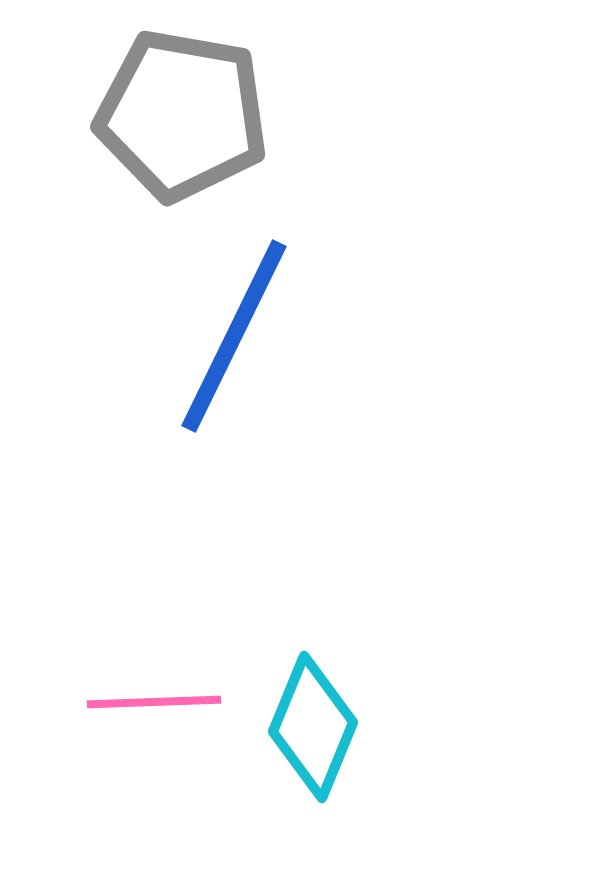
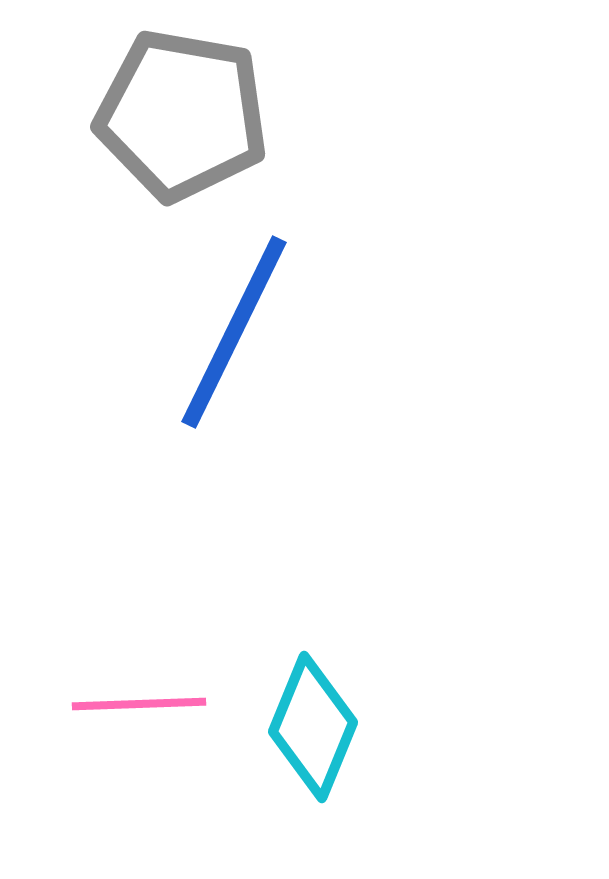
blue line: moved 4 px up
pink line: moved 15 px left, 2 px down
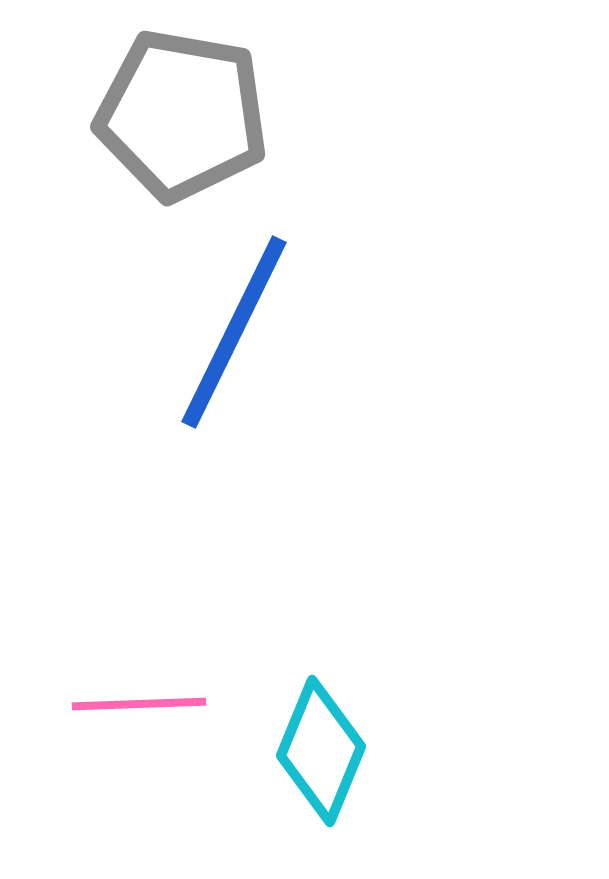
cyan diamond: moved 8 px right, 24 px down
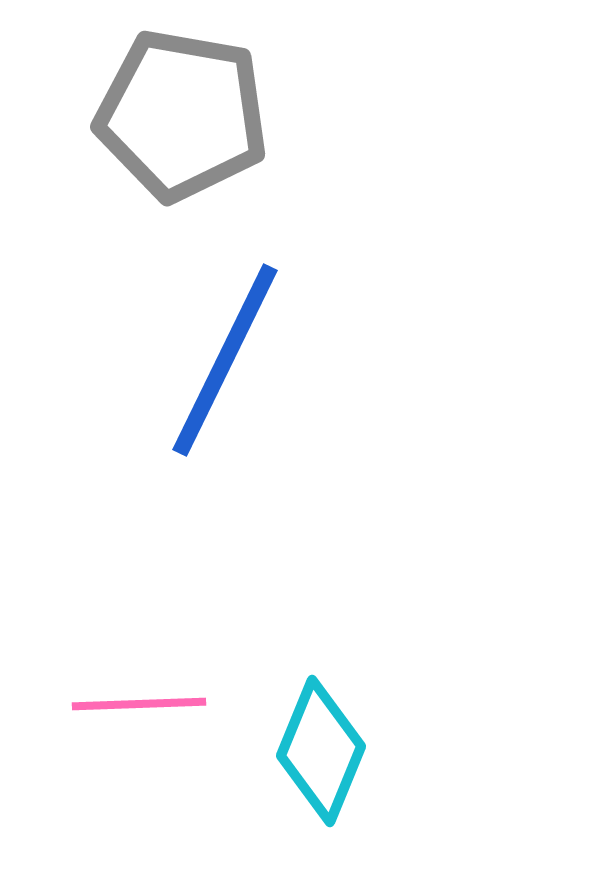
blue line: moved 9 px left, 28 px down
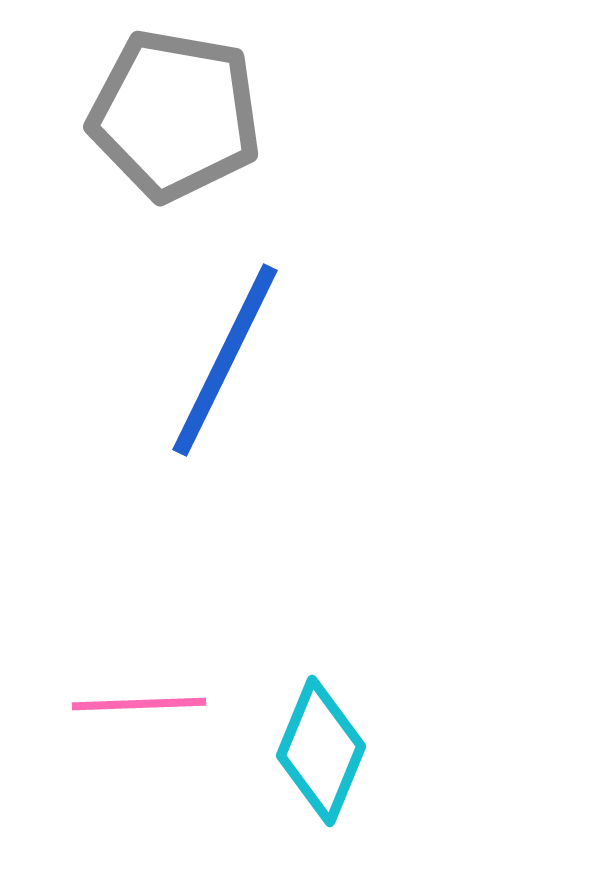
gray pentagon: moved 7 px left
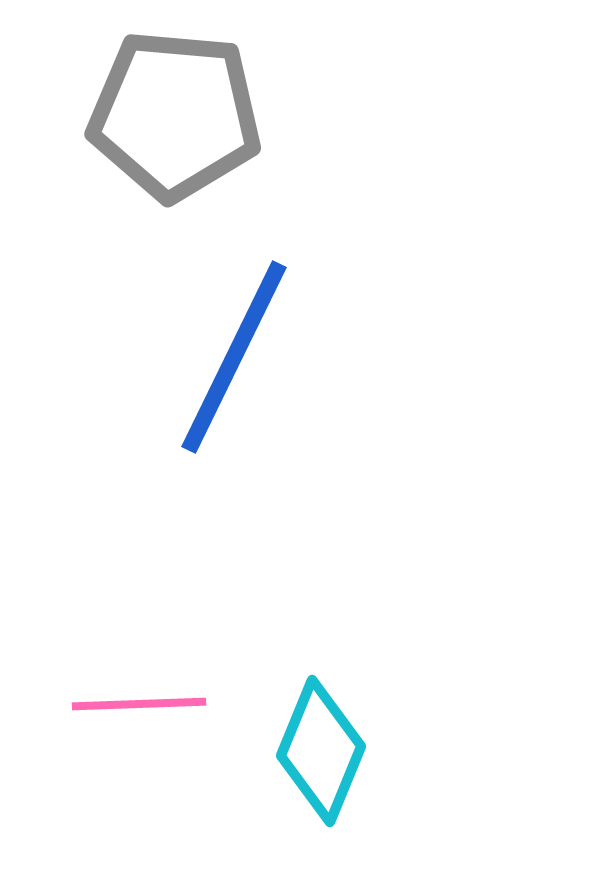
gray pentagon: rotated 5 degrees counterclockwise
blue line: moved 9 px right, 3 px up
